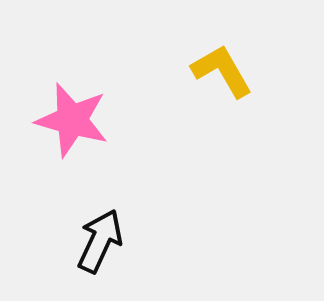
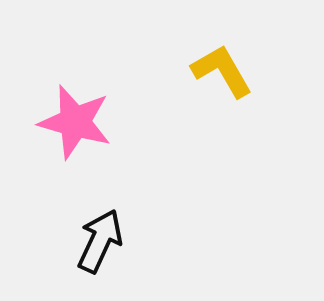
pink star: moved 3 px right, 2 px down
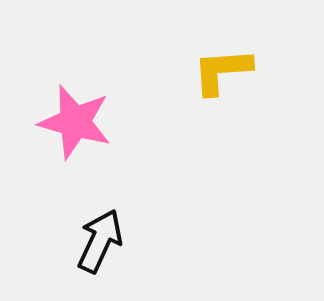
yellow L-shape: rotated 64 degrees counterclockwise
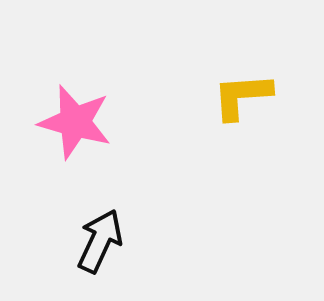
yellow L-shape: moved 20 px right, 25 px down
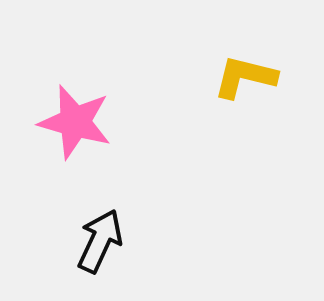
yellow L-shape: moved 3 px right, 19 px up; rotated 18 degrees clockwise
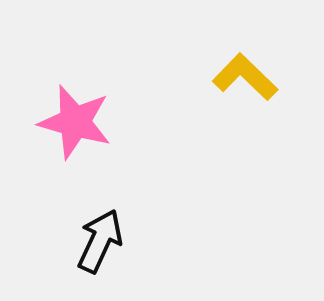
yellow L-shape: rotated 30 degrees clockwise
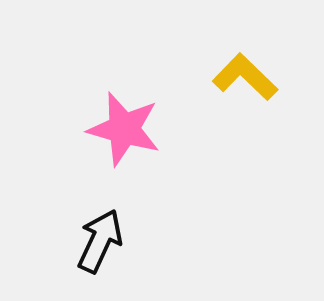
pink star: moved 49 px right, 7 px down
